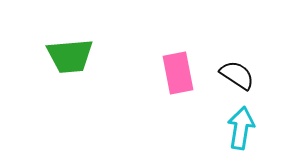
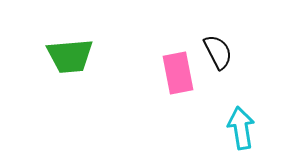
black semicircle: moved 19 px left, 23 px up; rotated 30 degrees clockwise
cyan arrow: rotated 18 degrees counterclockwise
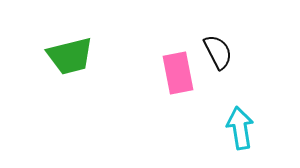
green trapezoid: rotated 9 degrees counterclockwise
cyan arrow: moved 1 px left
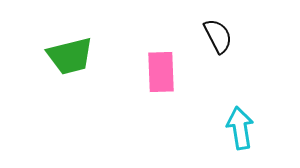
black semicircle: moved 16 px up
pink rectangle: moved 17 px left, 1 px up; rotated 9 degrees clockwise
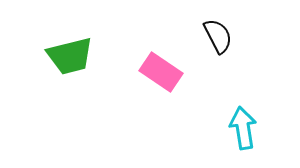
pink rectangle: rotated 54 degrees counterclockwise
cyan arrow: moved 3 px right
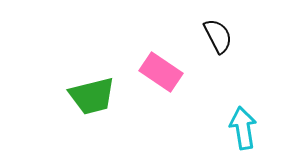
green trapezoid: moved 22 px right, 40 px down
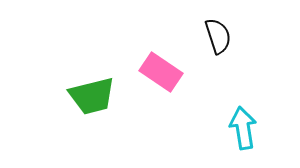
black semicircle: rotated 9 degrees clockwise
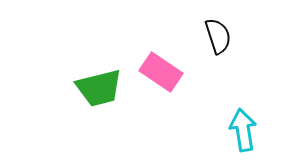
green trapezoid: moved 7 px right, 8 px up
cyan arrow: moved 2 px down
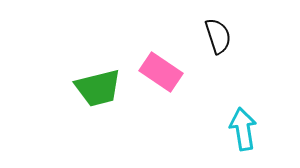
green trapezoid: moved 1 px left
cyan arrow: moved 1 px up
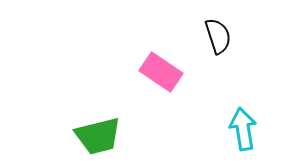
green trapezoid: moved 48 px down
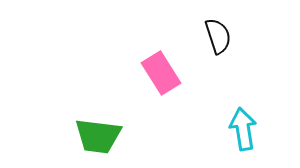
pink rectangle: moved 1 px down; rotated 24 degrees clockwise
green trapezoid: rotated 21 degrees clockwise
